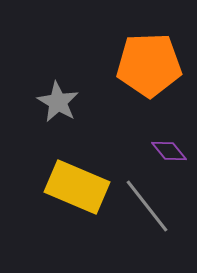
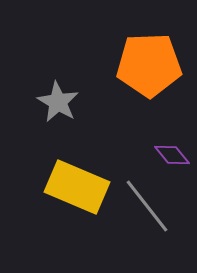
purple diamond: moved 3 px right, 4 px down
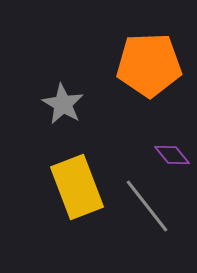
gray star: moved 5 px right, 2 px down
yellow rectangle: rotated 46 degrees clockwise
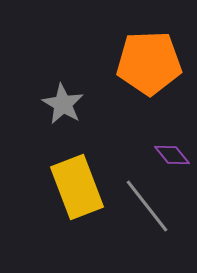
orange pentagon: moved 2 px up
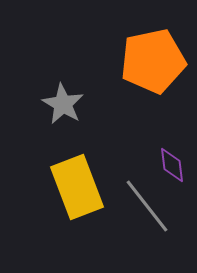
orange pentagon: moved 4 px right, 2 px up; rotated 10 degrees counterclockwise
purple diamond: moved 10 px down; rotated 33 degrees clockwise
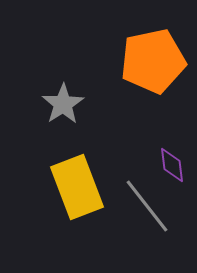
gray star: rotated 9 degrees clockwise
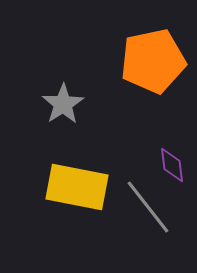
yellow rectangle: rotated 58 degrees counterclockwise
gray line: moved 1 px right, 1 px down
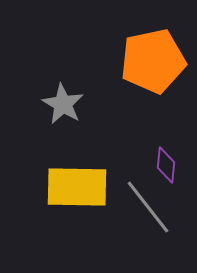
gray star: rotated 9 degrees counterclockwise
purple diamond: moved 6 px left; rotated 12 degrees clockwise
yellow rectangle: rotated 10 degrees counterclockwise
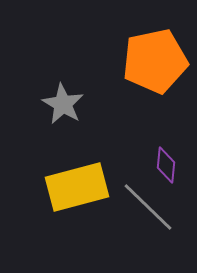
orange pentagon: moved 2 px right
yellow rectangle: rotated 16 degrees counterclockwise
gray line: rotated 8 degrees counterclockwise
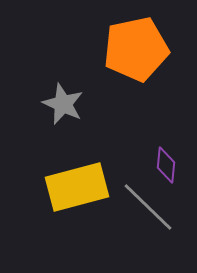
orange pentagon: moved 19 px left, 12 px up
gray star: rotated 6 degrees counterclockwise
